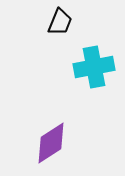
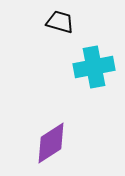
black trapezoid: rotated 96 degrees counterclockwise
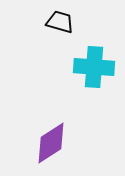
cyan cross: rotated 15 degrees clockwise
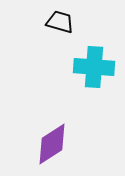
purple diamond: moved 1 px right, 1 px down
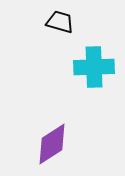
cyan cross: rotated 6 degrees counterclockwise
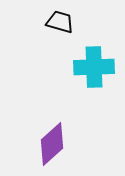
purple diamond: rotated 9 degrees counterclockwise
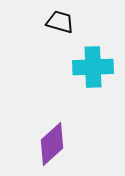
cyan cross: moved 1 px left
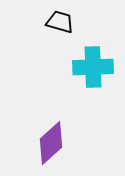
purple diamond: moved 1 px left, 1 px up
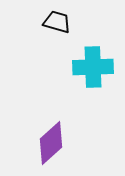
black trapezoid: moved 3 px left
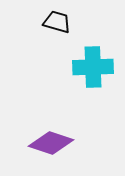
purple diamond: rotated 60 degrees clockwise
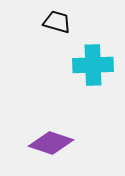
cyan cross: moved 2 px up
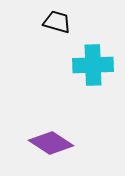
purple diamond: rotated 15 degrees clockwise
